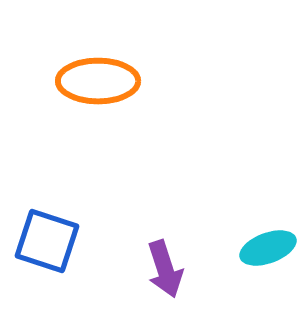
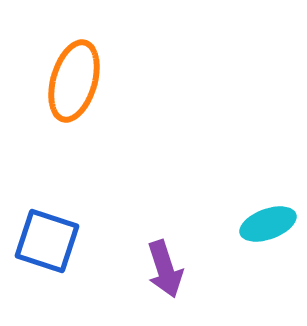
orange ellipse: moved 24 px left; rotated 74 degrees counterclockwise
cyan ellipse: moved 24 px up
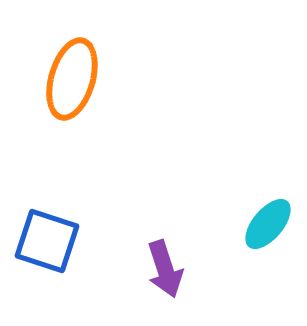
orange ellipse: moved 2 px left, 2 px up
cyan ellipse: rotated 30 degrees counterclockwise
